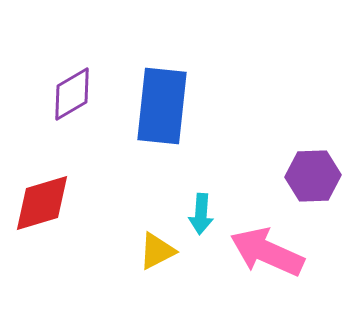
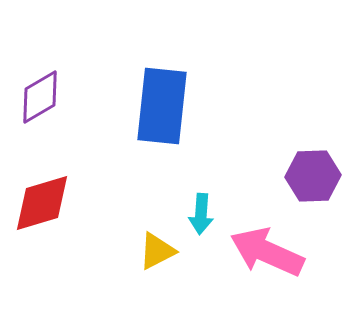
purple diamond: moved 32 px left, 3 px down
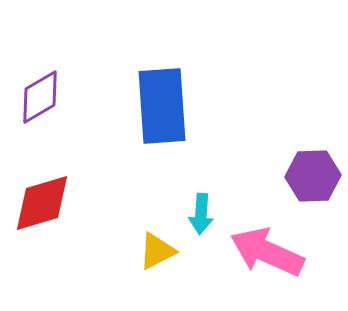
blue rectangle: rotated 10 degrees counterclockwise
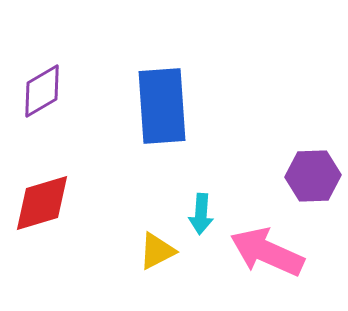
purple diamond: moved 2 px right, 6 px up
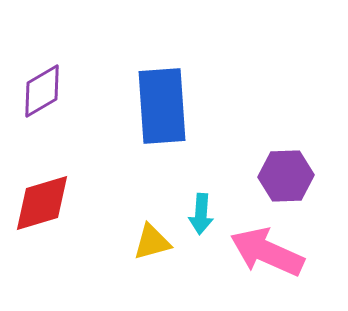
purple hexagon: moved 27 px left
yellow triangle: moved 5 px left, 9 px up; rotated 12 degrees clockwise
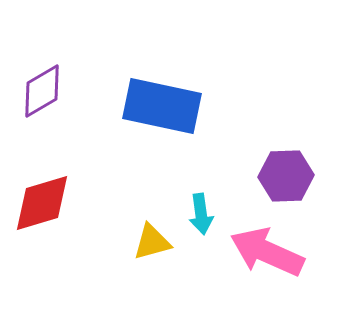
blue rectangle: rotated 74 degrees counterclockwise
cyan arrow: rotated 12 degrees counterclockwise
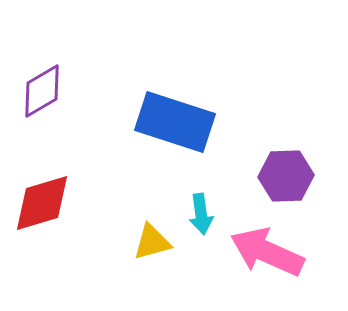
blue rectangle: moved 13 px right, 16 px down; rotated 6 degrees clockwise
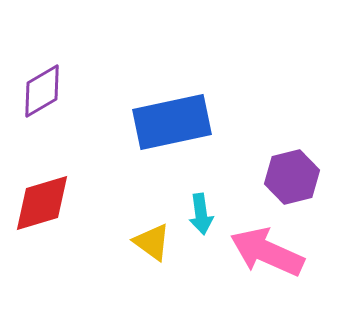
blue rectangle: moved 3 px left; rotated 30 degrees counterclockwise
purple hexagon: moved 6 px right, 1 px down; rotated 12 degrees counterclockwise
yellow triangle: rotated 51 degrees clockwise
